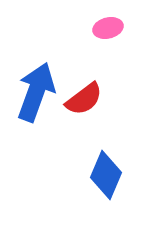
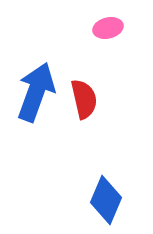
red semicircle: rotated 66 degrees counterclockwise
blue diamond: moved 25 px down
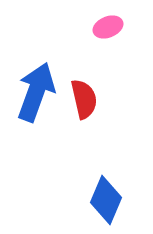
pink ellipse: moved 1 px up; rotated 8 degrees counterclockwise
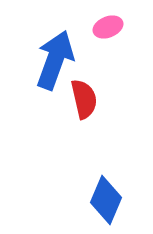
blue arrow: moved 19 px right, 32 px up
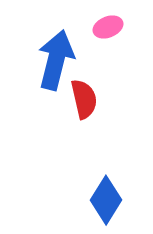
blue arrow: moved 1 px right; rotated 6 degrees counterclockwise
blue diamond: rotated 9 degrees clockwise
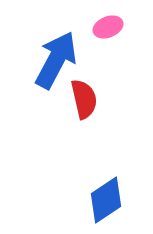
blue arrow: rotated 14 degrees clockwise
blue diamond: rotated 24 degrees clockwise
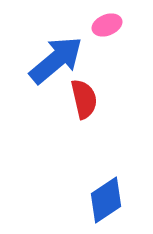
pink ellipse: moved 1 px left, 2 px up
blue arrow: rotated 22 degrees clockwise
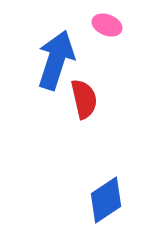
pink ellipse: rotated 44 degrees clockwise
blue arrow: rotated 32 degrees counterclockwise
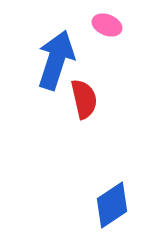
blue diamond: moved 6 px right, 5 px down
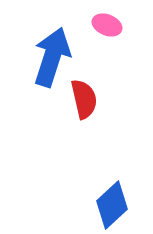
blue arrow: moved 4 px left, 3 px up
blue diamond: rotated 9 degrees counterclockwise
